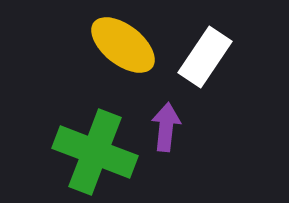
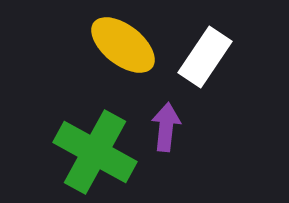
green cross: rotated 8 degrees clockwise
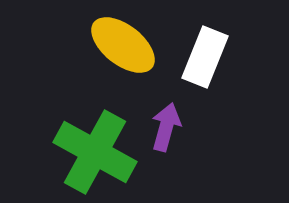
white rectangle: rotated 12 degrees counterclockwise
purple arrow: rotated 9 degrees clockwise
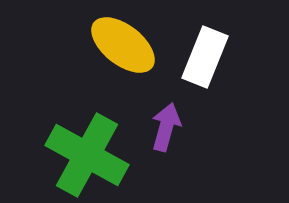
green cross: moved 8 px left, 3 px down
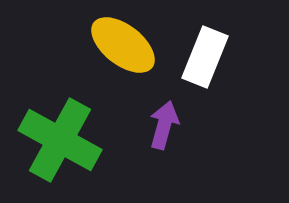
purple arrow: moved 2 px left, 2 px up
green cross: moved 27 px left, 15 px up
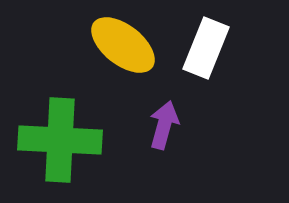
white rectangle: moved 1 px right, 9 px up
green cross: rotated 26 degrees counterclockwise
